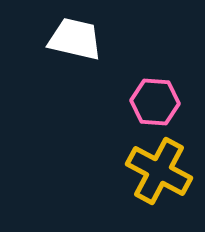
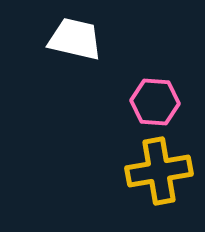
yellow cross: rotated 38 degrees counterclockwise
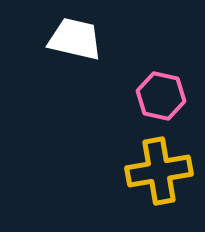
pink hexagon: moved 6 px right, 6 px up; rotated 9 degrees clockwise
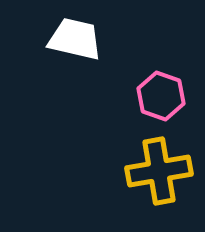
pink hexagon: rotated 6 degrees clockwise
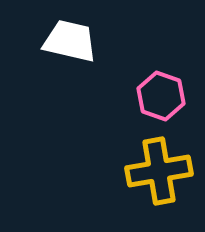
white trapezoid: moved 5 px left, 2 px down
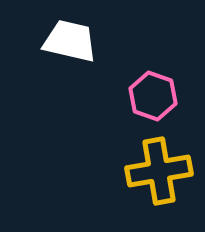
pink hexagon: moved 8 px left
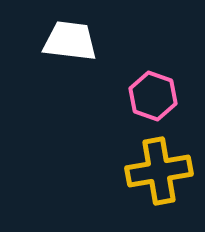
white trapezoid: rotated 6 degrees counterclockwise
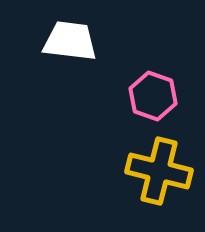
yellow cross: rotated 24 degrees clockwise
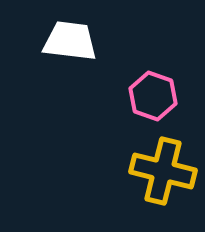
yellow cross: moved 4 px right
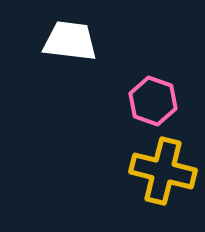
pink hexagon: moved 5 px down
